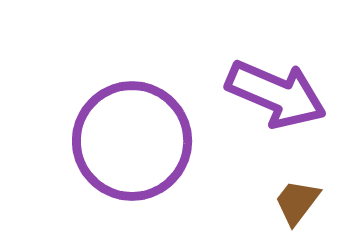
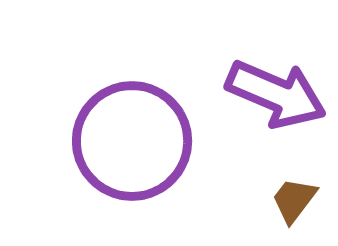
brown trapezoid: moved 3 px left, 2 px up
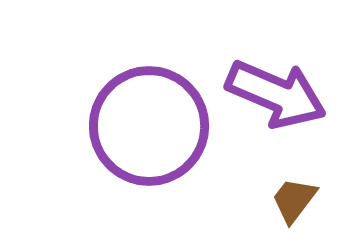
purple circle: moved 17 px right, 15 px up
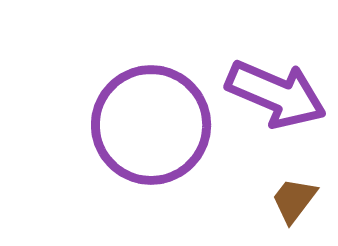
purple circle: moved 2 px right, 1 px up
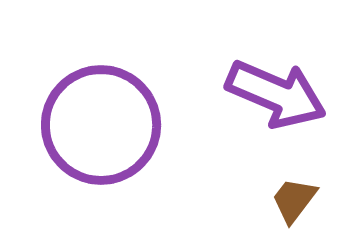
purple circle: moved 50 px left
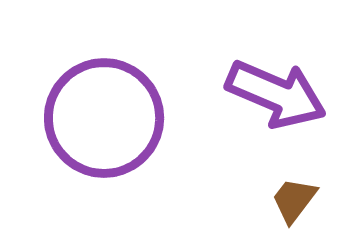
purple circle: moved 3 px right, 7 px up
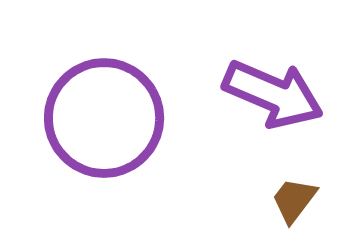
purple arrow: moved 3 px left
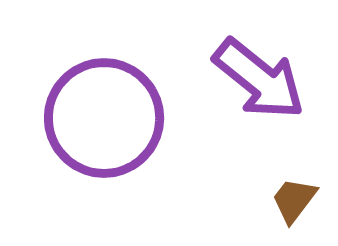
purple arrow: moved 14 px left, 15 px up; rotated 16 degrees clockwise
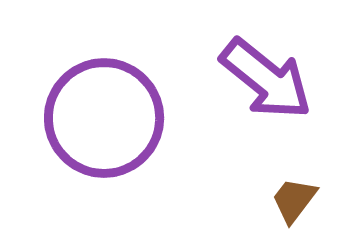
purple arrow: moved 7 px right
